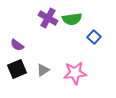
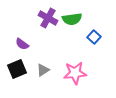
purple semicircle: moved 5 px right, 1 px up
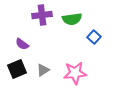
purple cross: moved 6 px left, 3 px up; rotated 36 degrees counterclockwise
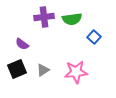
purple cross: moved 2 px right, 2 px down
pink star: moved 1 px right, 1 px up
